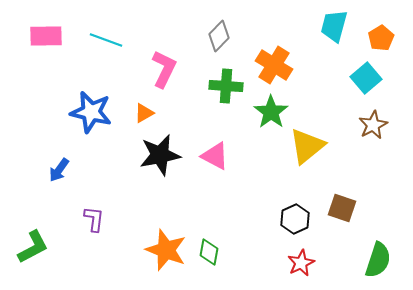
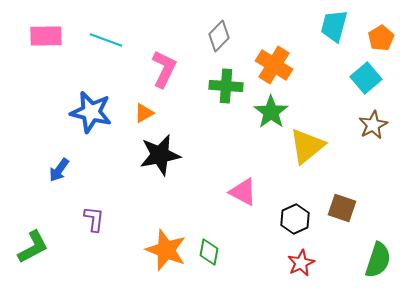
pink triangle: moved 28 px right, 36 px down
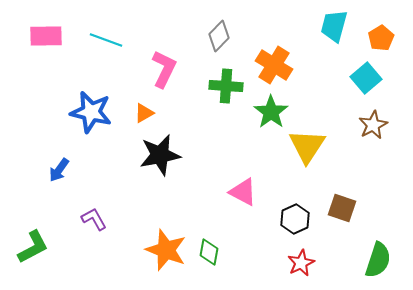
yellow triangle: rotated 18 degrees counterclockwise
purple L-shape: rotated 36 degrees counterclockwise
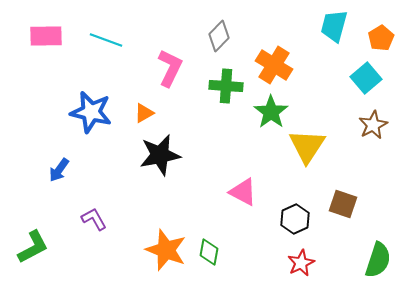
pink L-shape: moved 6 px right, 1 px up
brown square: moved 1 px right, 4 px up
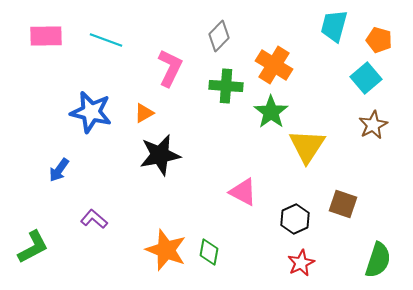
orange pentagon: moved 2 px left, 2 px down; rotated 25 degrees counterclockwise
purple L-shape: rotated 20 degrees counterclockwise
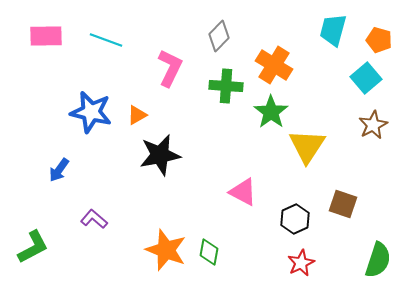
cyan trapezoid: moved 1 px left, 4 px down
orange triangle: moved 7 px left, 2 px down
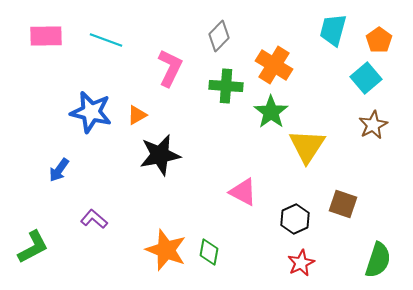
orange pentagon: rotated 20 degrees clockwise
